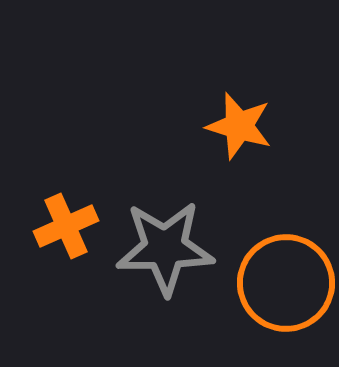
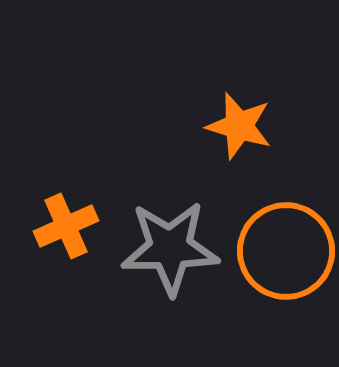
gray star: moved 5 px right
orange circle: moved 32 px up
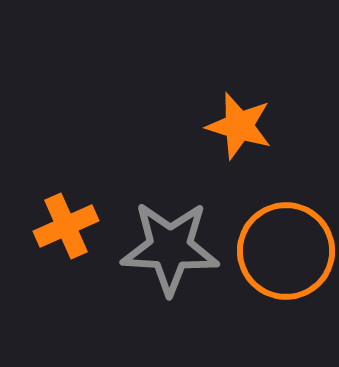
gray star: rotated 4 degrees clockwise
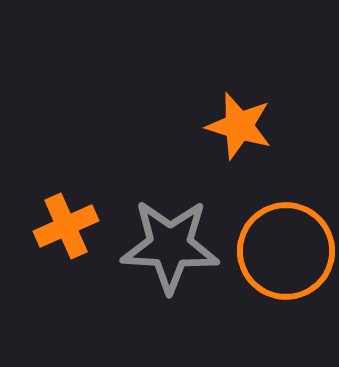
gray star: moved 2 px up
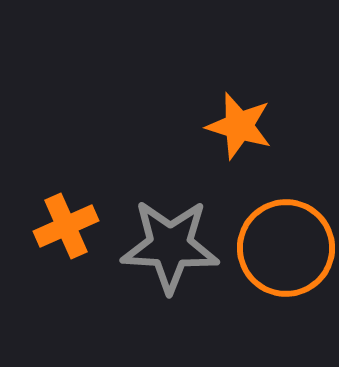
orange circle: moved 3 px up
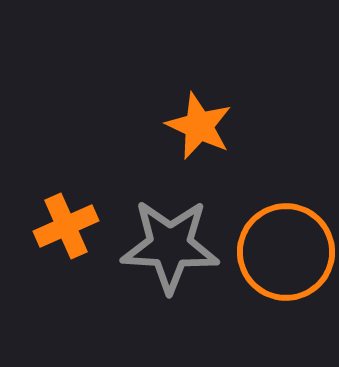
orange star: moved 40 px left; rotated 8 degrees clockwise
orange circle: moved 4 px down
